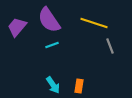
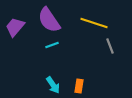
purple trapezoid: moved 2 px left
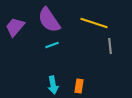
gray line: rotated 14 degrees clockwise
cyan arrow: rotated 24 degrees clockwise
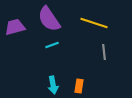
purple semicircle: moved 1 px up
purple trapezoid: rotated 35 degrees clockwise
gray line: moved 6 px left, 6 px down
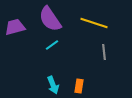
purple semicircle: moved 1 px right
cyan line: rotated 16 degrees counterclockwise
cyan arrow: rotated 12 degrees counterclockwise
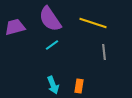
yellow line: moved 1 px left
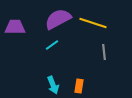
purple semicircle: moved 8 px right; rotated 96 degrees clockwise
purple trapezoid: rotated 15 degrees clockwise
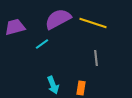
purple trapezoid: rotated 15 degrees counterclockwise
cyan line: moved 10 px left, 1 px up
gray line: moved 8 px left, 6 px down
orange rectangle: moved 2 px right, 2 px down
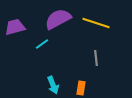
yellow line: moved 3 px right
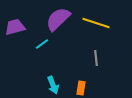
purple semicircle: rotated 16 degrees counterclockwise
